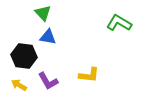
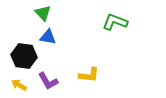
green L-shape: moved 4 px left, 1 px up; rotated 10 degrees counterclockwise
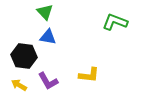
green triangle: moved 2 px right, 1 px up
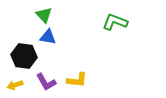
green triangle: moved 1 px left, 3 px down
yellow L-shape: moved 12 px left, 5 px down
purple L-shape: moved 2 px left, 1 px down
yellow arrow: moved 4 px left; rotated 49 degrees counterclockwise
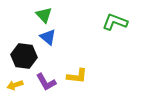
blue triangle: rotated 30 degrees clockwise
yellow L-shape: moved 4 px up
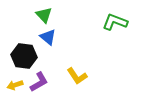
yellow L-shape: rotated 50 degrees clockwise
purple L-shape: moved 7 px left; rotated 90 degrees counterclockwise
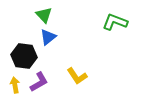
blue triangle: rotated 42 degrees clockwise
yellow arrow: rotated 98 degrees clockwise
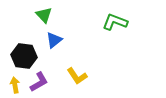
blue triangle: moved 6 px right, 3 px down
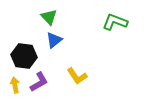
green triangle: moved 5 px right, 2 px down
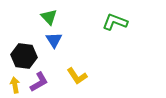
blue triangle: rotated 24 degrees counterclockwise
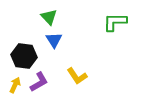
green L-shape: rotated 20 degrees counterclockwise
yellow arrow: rotated 35 degrees clockwise
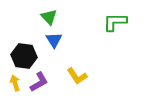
yellow arrow: moved 2 px up; rotated 42 degrees counterclockwise
